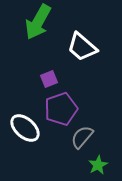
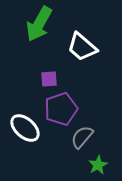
green arrow: moved 1 px right, 2 px down
purple square: rotated 18 degrees clockwise
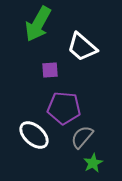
green arrow: moved 1 px left
purple square: moved 1 px right, 9 px up
purple pentagon: moved 3 px right, 1 px up; rotated 24 degrees clockwise
white ellipse: moved 9 px right, 7 px down
green star: moved 5 px left, 2 px up
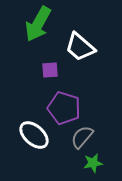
white trapezoid: moved 2 px left
purple pentagon: rotated 12 degrees clockwise
green star: rotated 18 degrees clockwise
